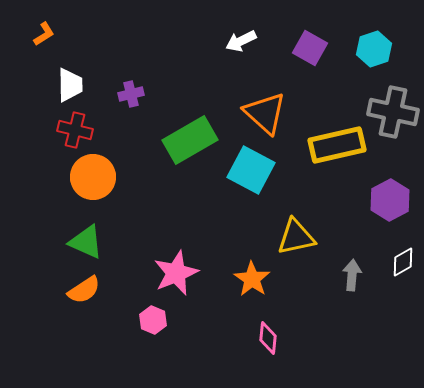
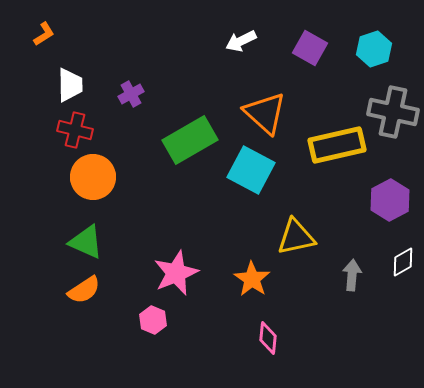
purple cross: rotated 15 degrees counterclockwise
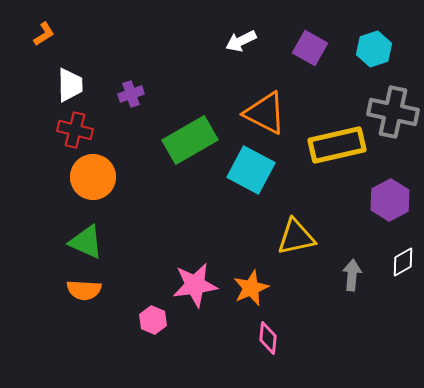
purple cross: rotated 10 degrees clockwise
orange triangle: rotated 15 degrees counterclockwise
pink star: moved 19 px right, 12 px down; rotated 15 degrees clockwise
orange star: moved 1 px left, 9 px down; rotated 15 degrees clockwise
orange semicircle: rotated 36 degrees clockwise
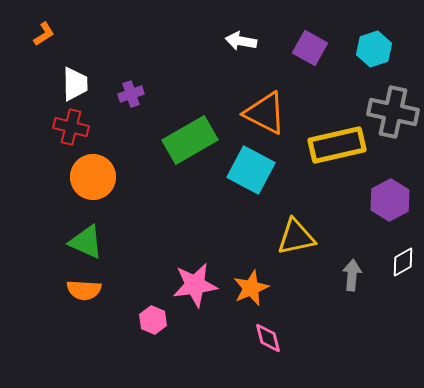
white arrow: rotated 36 degrees clockwise
white trapezoid: moved 5 px right, 1 px up
red cross: moved 4 px left, 3 px up
pink diamond: rotated 20 degrees counterclockwise
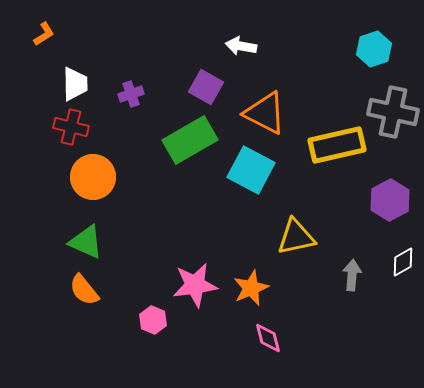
white arrow: moved 5 px down
purple square: moved 104 px left, 39 px down
orange semicircle: rotated 48 degrees clockwise
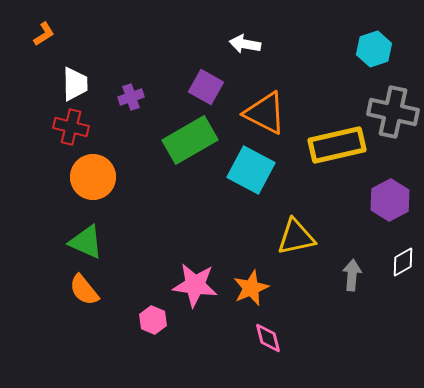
white arrow: moved 4 px right, 2 px up
purple cross: moved 3 px down
pink star: rotated 15 degrees clockwise
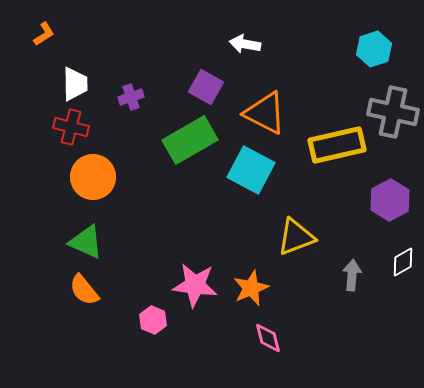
yellow triangle: rotated 9 degrees counterclockwise
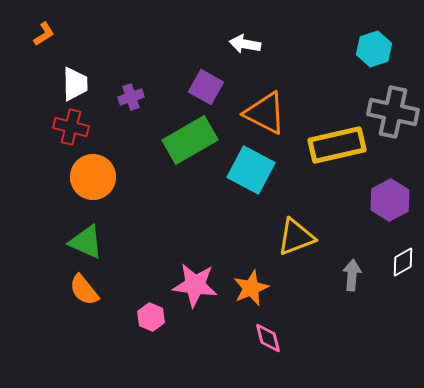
pink hexagon: moved 2 px left, 3 px up
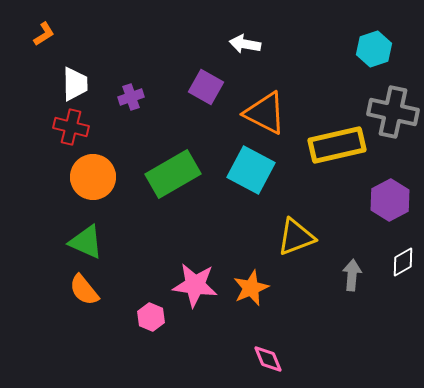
green rectangle: moved 17 px left, 34 px down
pink diamond: moved 21 px down; rotated 8 degrees counterclockwise
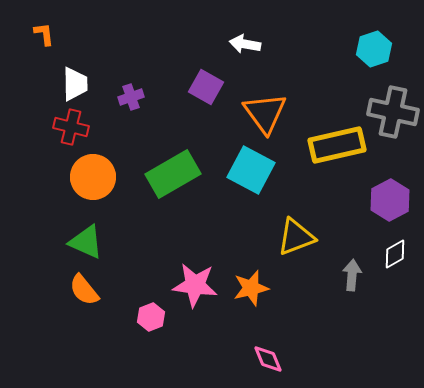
orange L-shape: rotated 65 degrees counterclockwise
orange triangle: rotated 27 degrees clockwise
white diamond: moved 8 px left, 8 px up
orange star: rotated 9 degrees clockwise
pink hexagon: rotated 16 degrees clockwise
